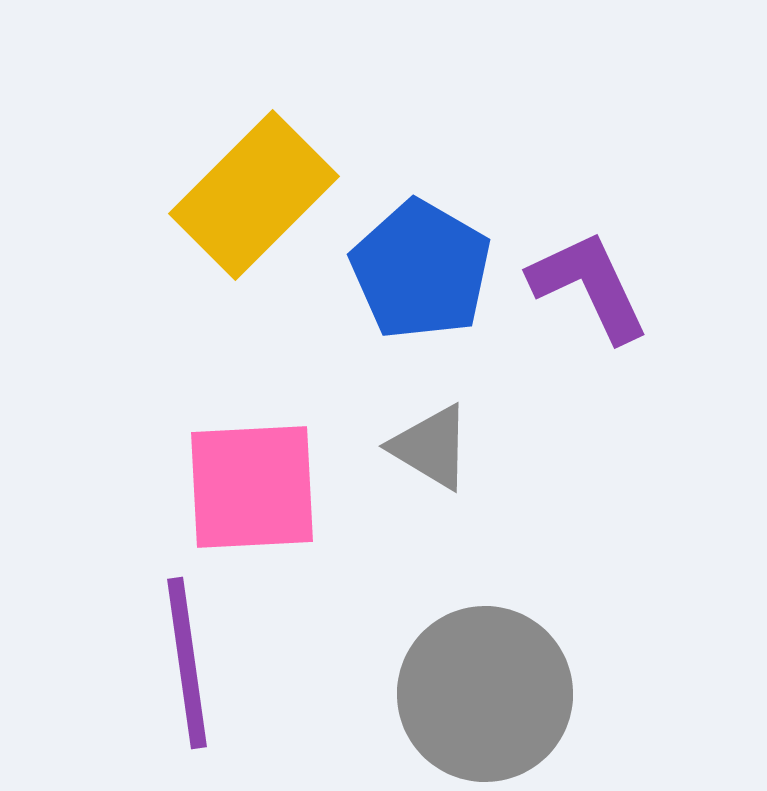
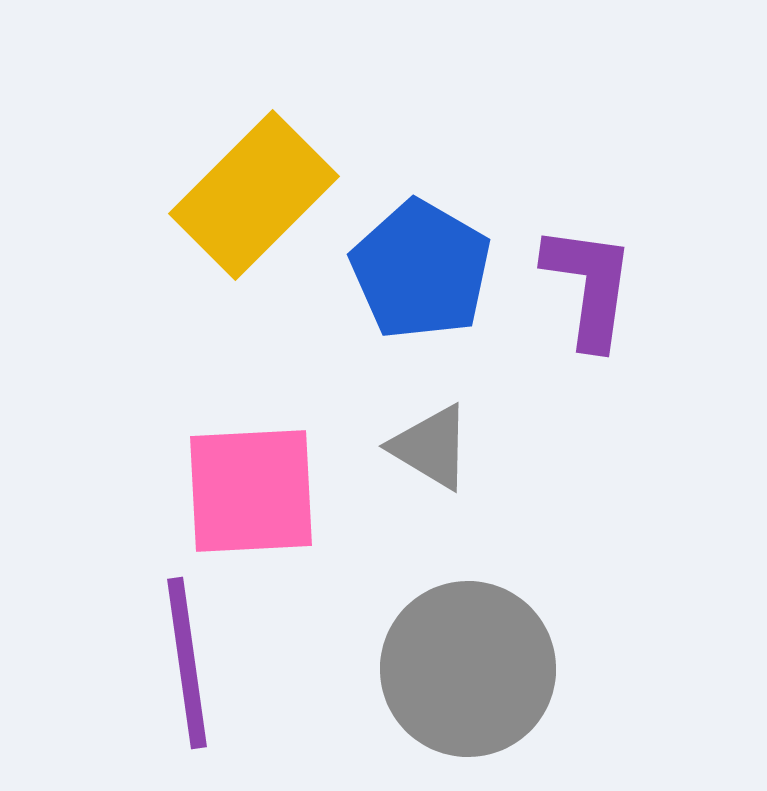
purple L-shape: rotated 33 degrees clockwise
pink square: moved 1 px left, 4 px down
gray circle: moved 17 px left, 25 px up
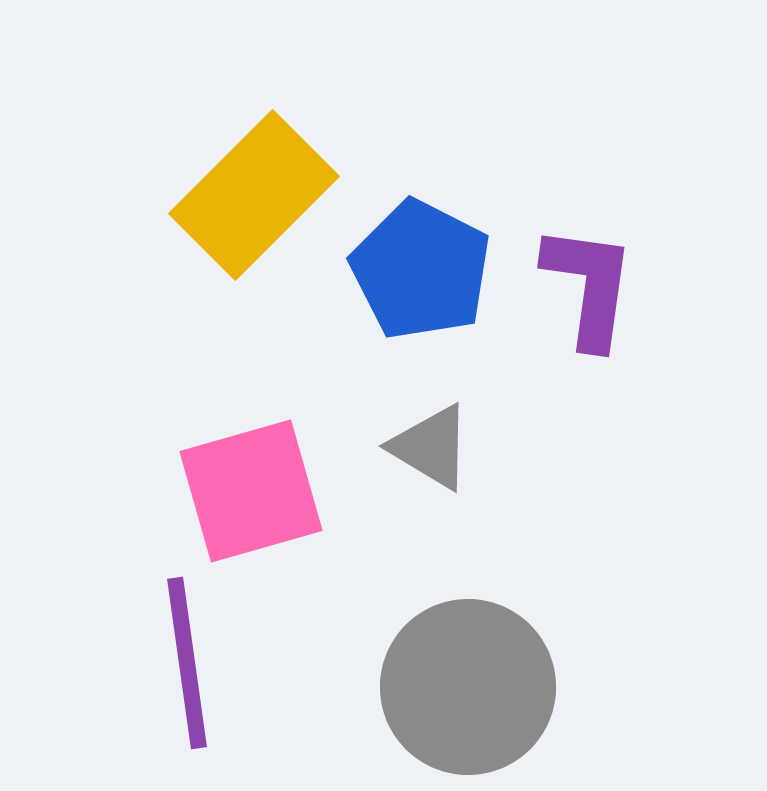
blue pentagon: rotated 3 degrees counterclockwise
pink square: rotated 13 degrees counterclockwise
gray circle: moved 18 px down
